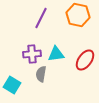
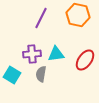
cyan square: moved 10 px up
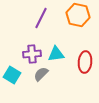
red ellipse: moved 2 px down; rotated 30 degrees counterclockwise
gray semicircle: rotated 35 degrees clockwise
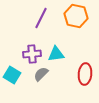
orange hexagon: moved 2 px left, 1 px down
red ellipse: moved 12 px down
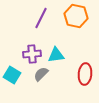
cyan triangle: moved 1 px down
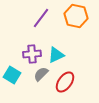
purple line: rotated 10 degrees clockwise
cyan triangle: rotated 18 degrees counterclockwise
red ellipse: moved 20 px left, 8 px down; rotated 30 degrees clockwise
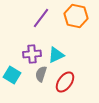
gray semicircle: rotated 28 degrees counterclockwise
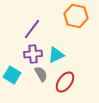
purple line: moved 9 px left, 11 px down
purple cross: moved 1 px right
gray semicircle: rotated 133 degrees clockwise
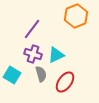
orange hexagon: rotated 25 degrees clockwise
purple cross: rotated 24 degrees clockwise
gray semicircle: rotated 14 degrees clockwise
